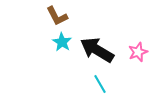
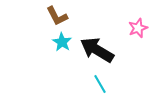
pink star: moved 24 px up
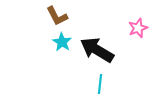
cyan line: rotated 36 degrees clockwise
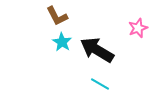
cyan line: rotated 66 degrees counterclockwise
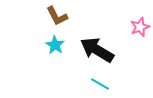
pink star: moved 2 px right, 1 px up
cyan star: moved 7 px left, 3 px down
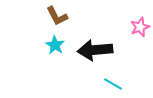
black arrow: moved 2 px left; rotated 36 degrees counterclockwise
cyan line: moved 13 px right
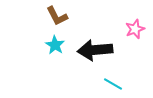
pink star: moved 5 px left, 2 px down
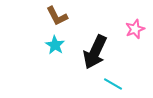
black arrow: moved 2 px down; rotated 60 degrees counterclockwise
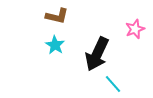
brown L-shape: rotated 50 degrees counterclockwise
black arrow: moved 2 px right, 2 px down
cyan line: rotated 18 degrees clockwise
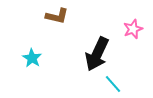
pink star: moved 2 px left
cyan star: moved 23 px left, 13 px down
